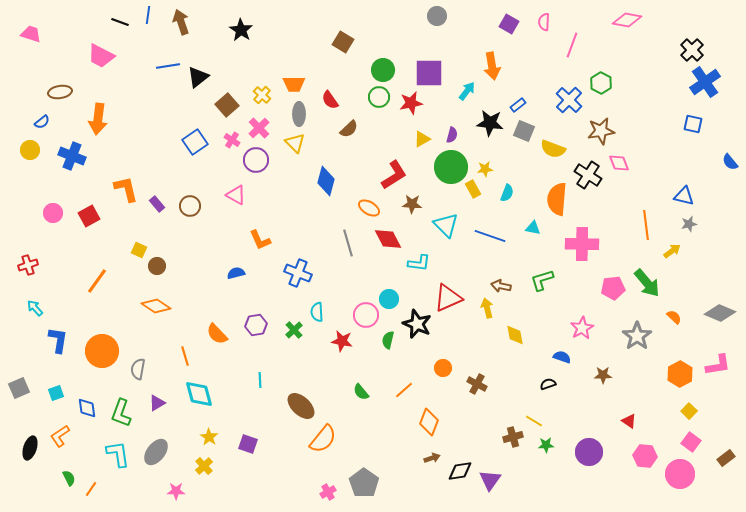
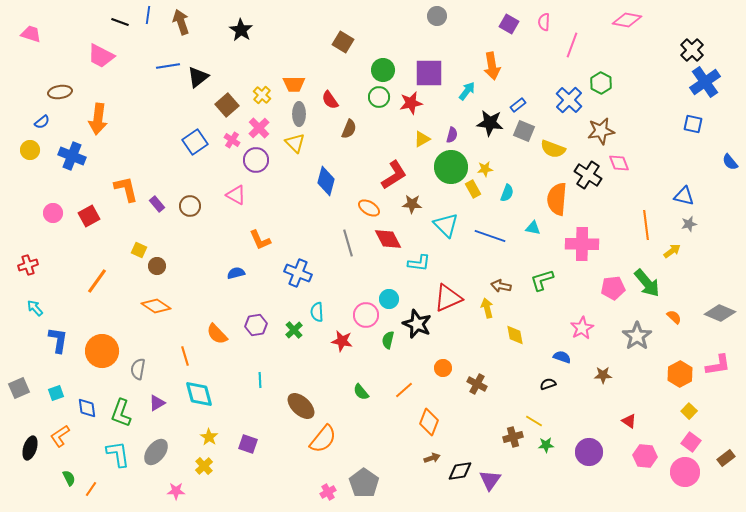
brown semicircle at (349, 129): rotated 24 degrees counterclockwise
pink circle at (680, 474): moved 5 px right, 2 px up
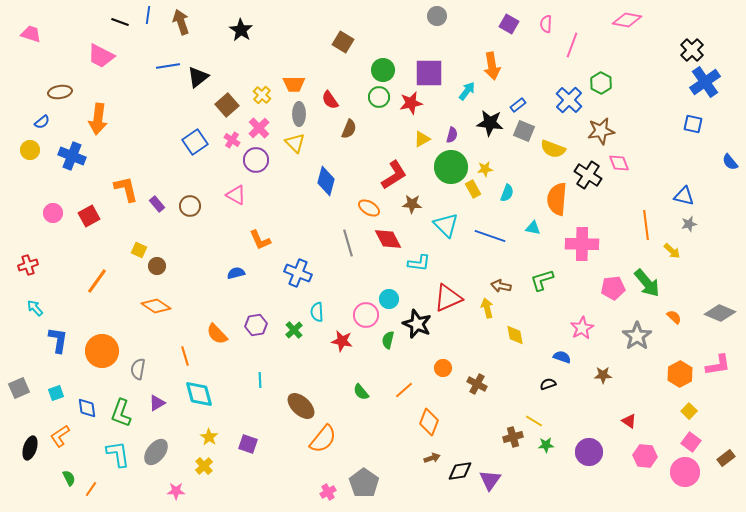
pink semicircle at (544, 22): moved 2 px right, 2 px down
yellow arrow at (672, 251): rotated 78 degrees clockwise
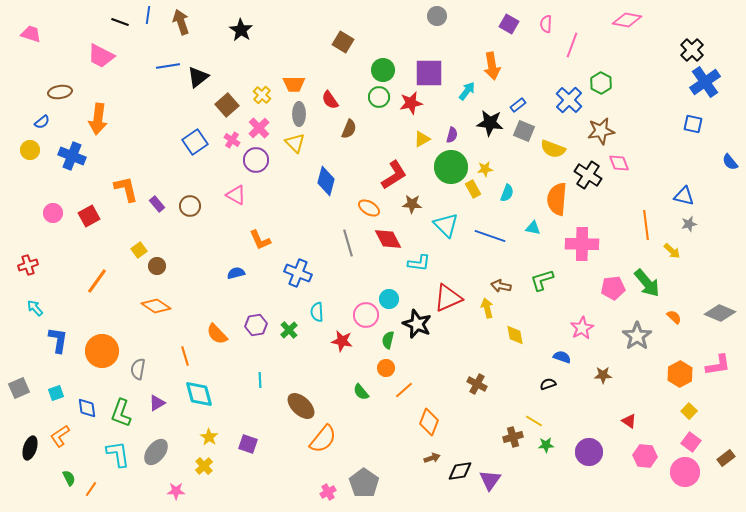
yellow square at (139, 250): rotated 28 degrees clockwise
green cross at (294, 330): moved 5 px left
orange circle at (443, 368): moved 57 px left
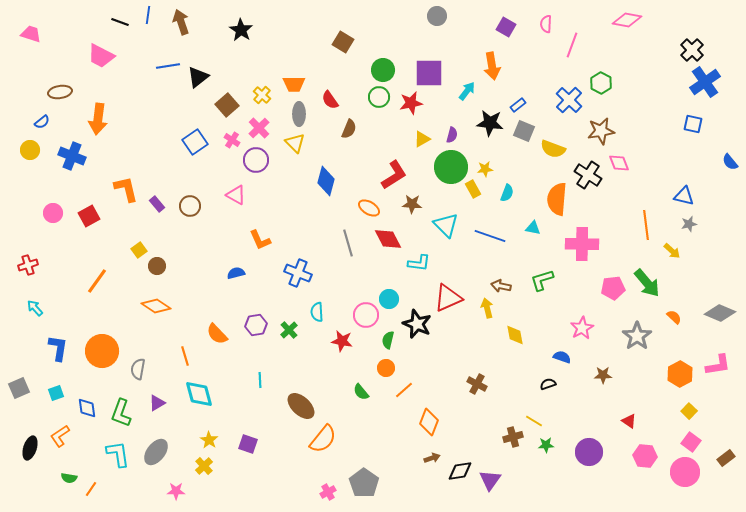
purple square at (509, 24): moved 3 px left, 3 px down
blue L-shape at (58, 340): moved 8 px down
yellow star at (209, 437): moved 3 px down
green semicircle at (69, 478): rotated 126 degrees clockwise
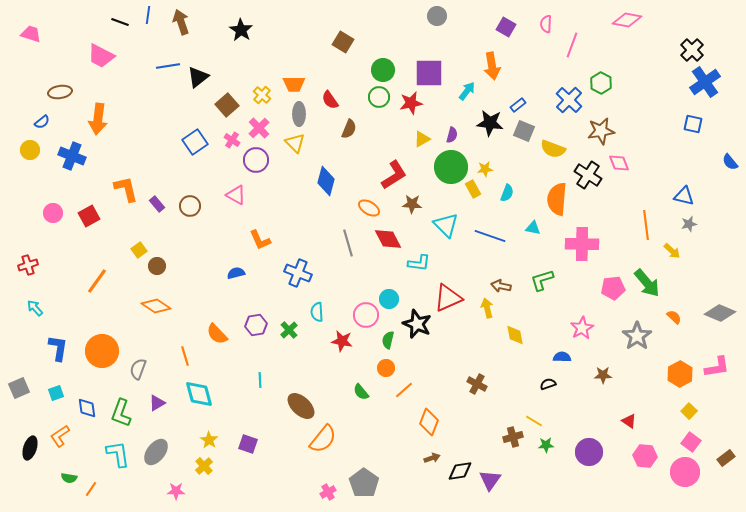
blue semicircle at (562, 357): rotated 18 degrees counterclockwise
pink L-shape at (718, 365): moved 1 px left, 2 px down
gray semicircle at (138, 369): rotated 10 degrees clockwise
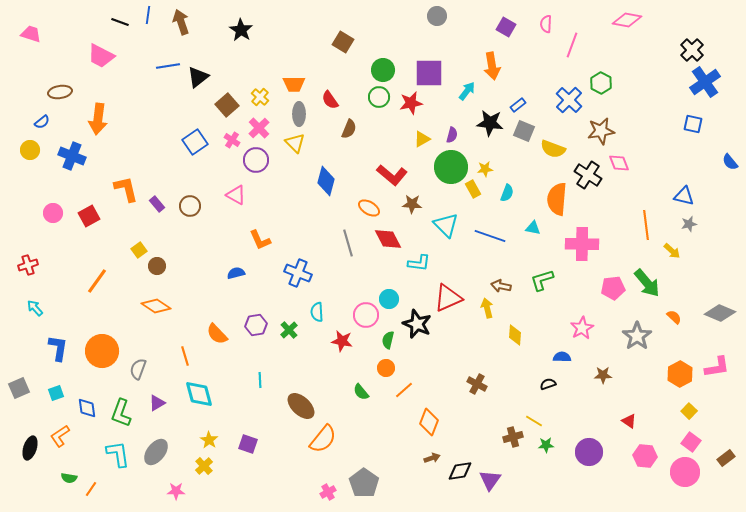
yellow cross at (262, 95): moved 2 px left, 2 px down
red L-shape at (394, 175): moved 2 px left; rotated 72 degrees clockwise
yellow diamond at (515, 335): rotated 15 degrees clockwise
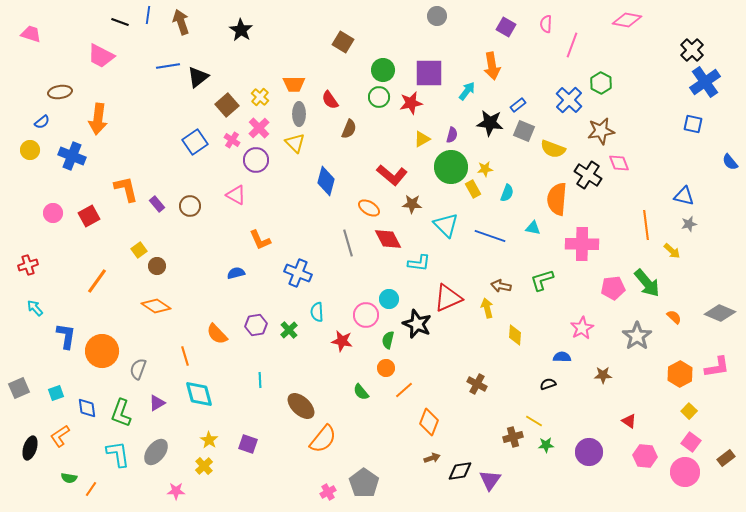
blue L-shape at (58, 348): moved 8 px right, 12 px up
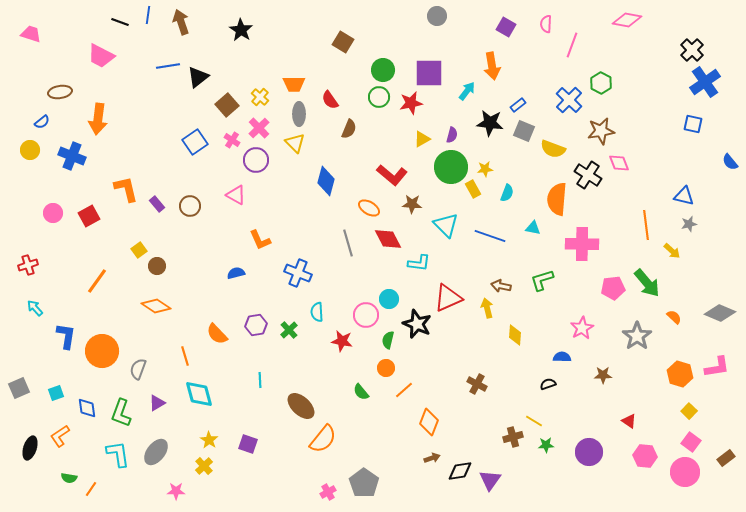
orange hexagon at (680, 374): rotated 15 degrees counterclockwise
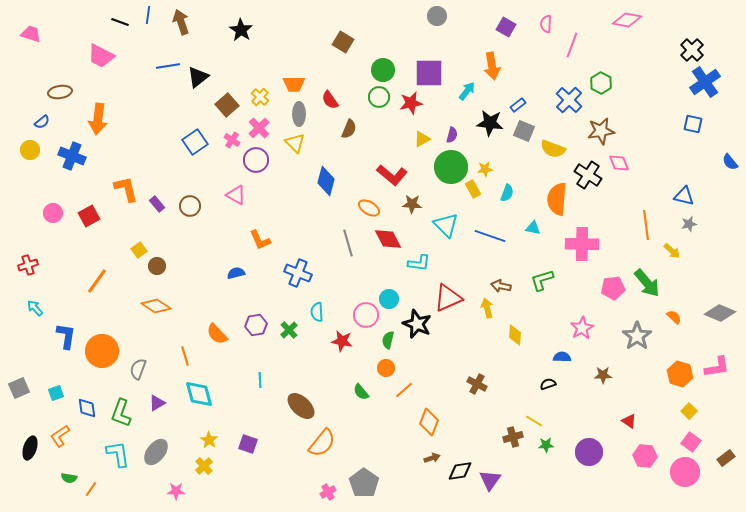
orange semicircle at (323, 439): moved 1 px left, 4 px down
